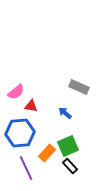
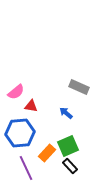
blue arrow: moved 1 px right
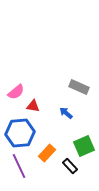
red triangle: moved 2 px right
green square: moved 16 px right
purple line: moved 7 px left, 2 px up
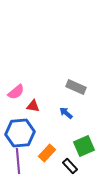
gray rectangle: moved 3 px left
purple line: moved 1 px left, 5 px up; rotated 20 degrees clockwise
